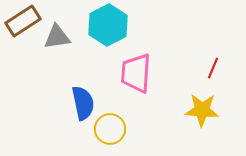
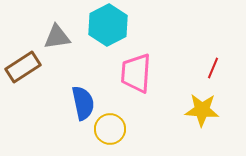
brown rectangle: moved 46 px down
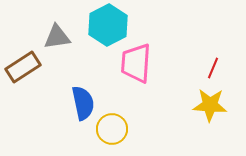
pink trapezoid: moved 10 px up
yellow star: moved 8 px right, 5 px up
yellow circle: moved 2 px right
